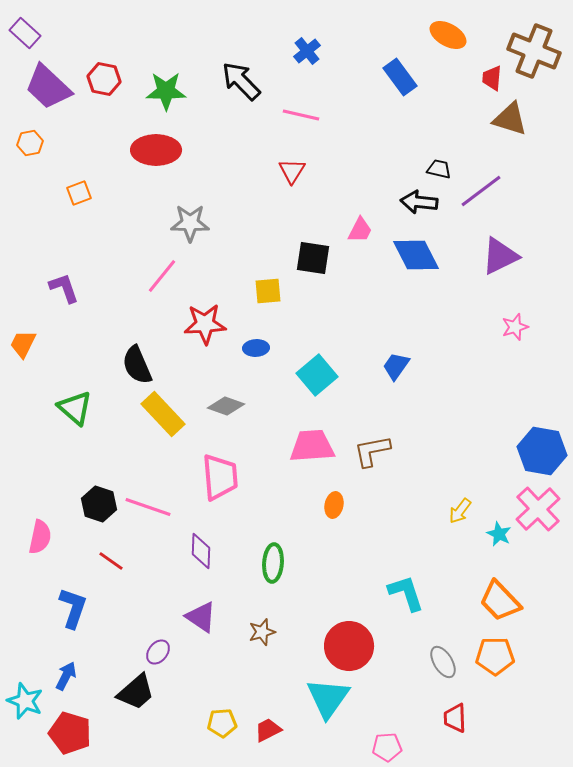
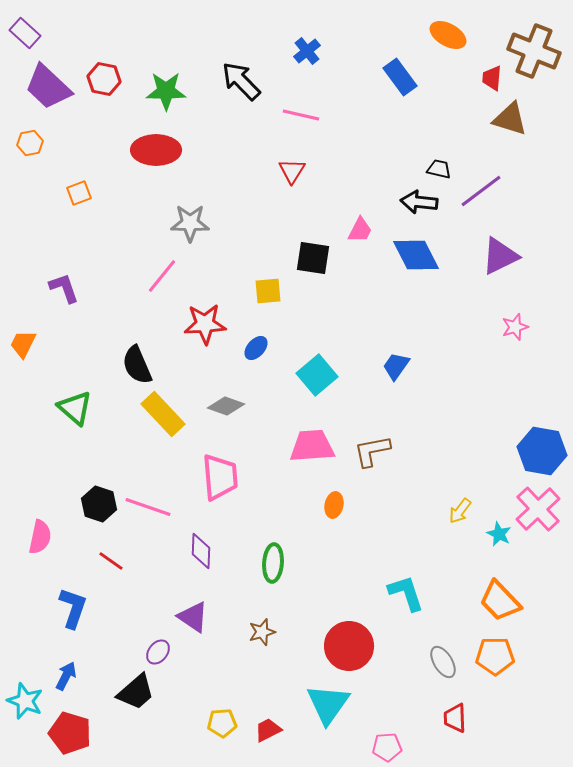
blue ellipse at (256, 348): rotated 45 degrees counterclockwise
purple triangle at (201, 617): moved 8 px left
cyan triangle at (328, 698): moved 6 px down
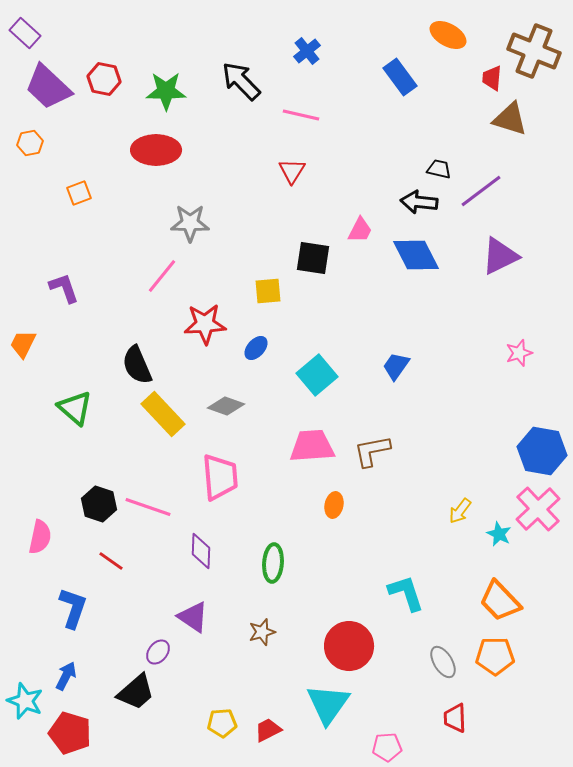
pink star at (515, 327): moved 4 px right, 26 px down
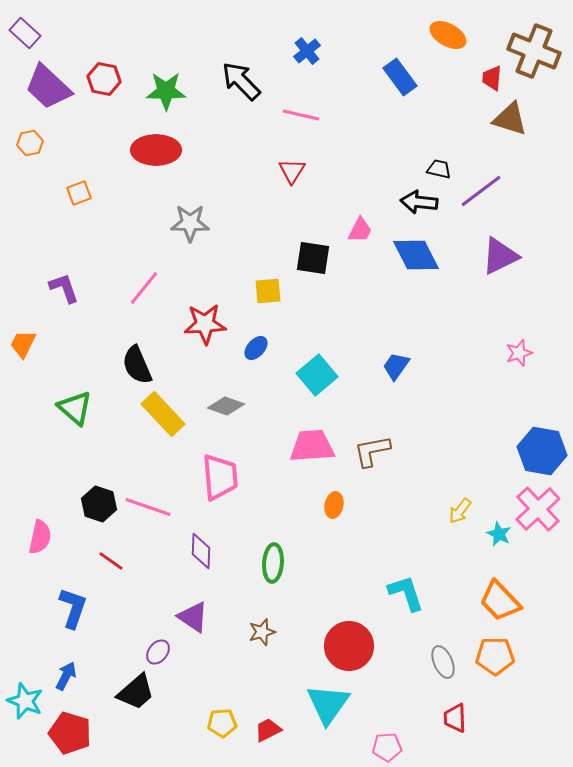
pink line at (162, 276): moved 18 px left, 12 px down
gray ellipse at (443, 662): rotated 8 degrees clockwise
